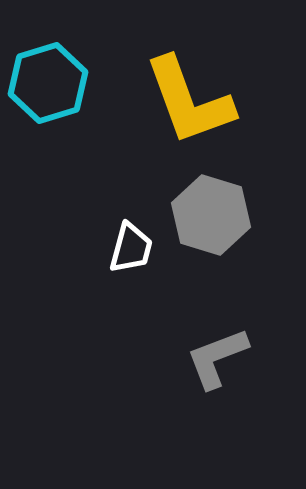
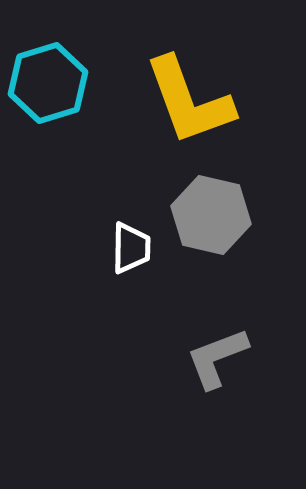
gray hexagon: rotated 4 degrees counterclockwise
white trapezoid: rotated 14 degrees counterclockwise
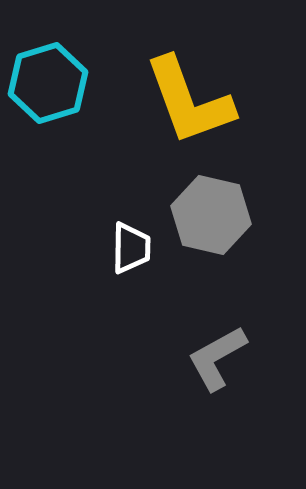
gray L-shape: rotated 8 degrees counterclockwise
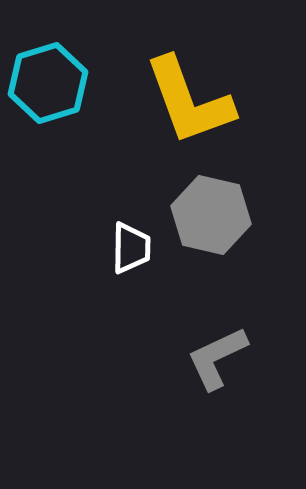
gray L-shape: rotated 4 degrees clockwise
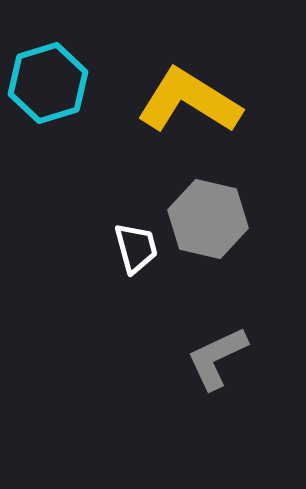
yellow L-shape: rotated 142 degrees clockwise
gray hexagon: moved 3 px left, 4 px down
white trapezoid: moved 5 px right; rotated 16 degrees counterclockwise
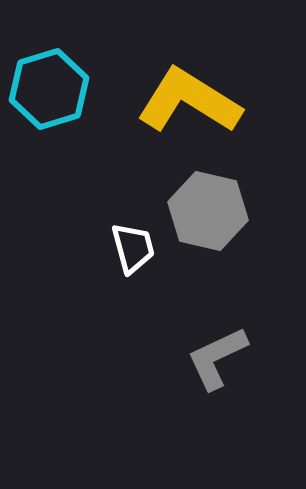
cyan hexagon: moved 1 px right, 6 px down
gray hexagon: moved 8 px up
white trapezoid: moved 3 px left
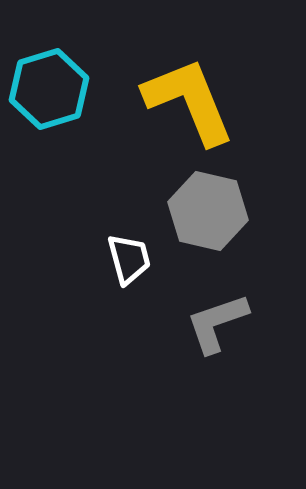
yellow L-shape: rotated 36 degrees clockwise
white trapezoid: moved 4 px left, 11 px down
gray L-shape: moved 35 px up; rotated 6 degrees clockwise
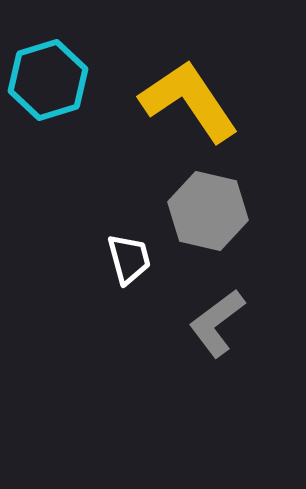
cyan hexagon: moved 1 px left, 9 px up
yellow L-shape: rotated 12 degrees counterclockwise
gray L-shape: rotated 18 degrees counterclockwise
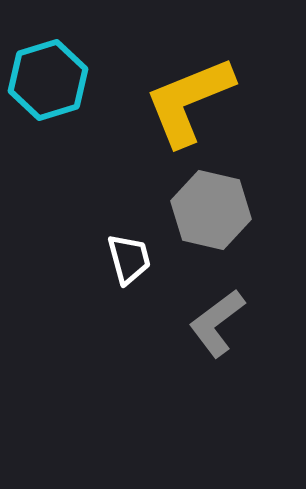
yellow L-shape: rotated 78 degrees counterclockwise
gray hexagon: moved 3 px right, 1 px up
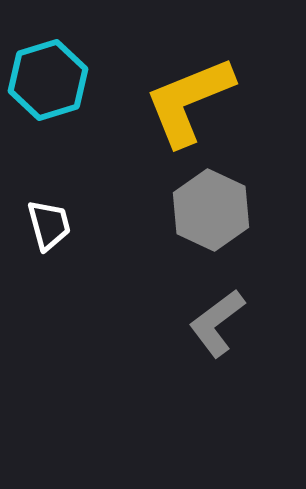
gray hexagon: rotated 12 degrees clockwise
white trapezoid: moved 80 px left, 34 px up
